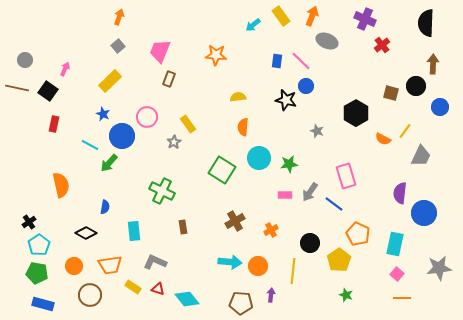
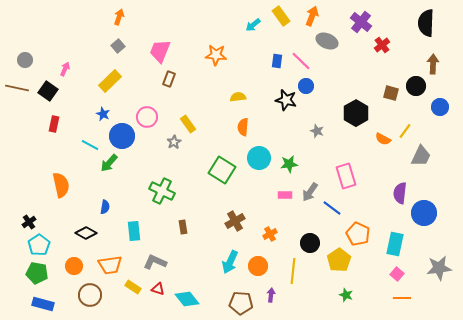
purple cross at (365, 19): moved 4 px left, 3 px down; rotated 15 degrees clockwise
blue line at (334, 204): moved 2 px left, 4 px down
orange cross at (271, 230): moved 1 px left, 4 px down
cyan arrow at (230, 262): rotated 110 degrees clockwise
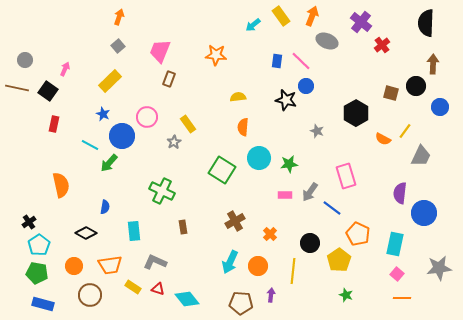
orange cross at (270, 234): rotated 16 degrees counterclockwise
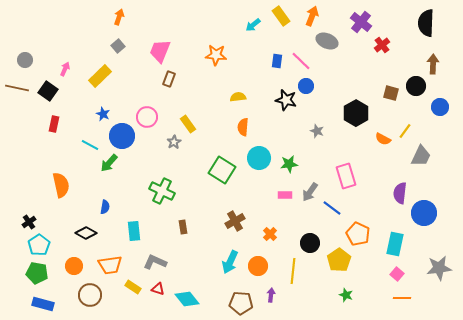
yellow rectangle at (110, 81): moved 10 px left, 5 px up
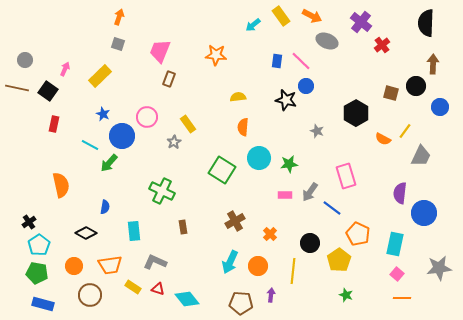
orange arrow at (312, 16): rotated 96 degrees clockwise
gray square at (118, 46): moved 2 px up; rotated 32 degrees counterclockwise
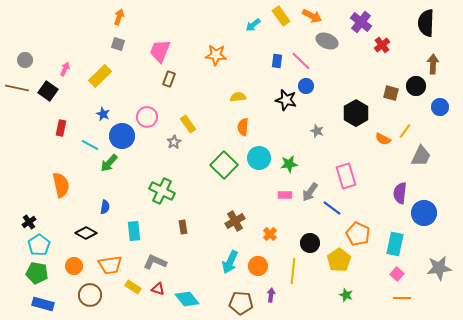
red rectangle at (54, 124): moved 7 px right, 4 px down
green square at (222, 170): moved 2 px right, 5 px up; rotated 12 degrees clockwise
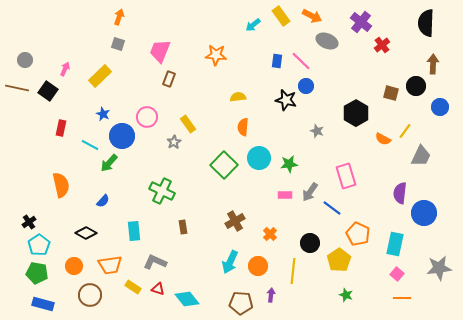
blue semicircle at (105, 207): moved 2 px left, 6 px up; rotated 32 degrees clockwise
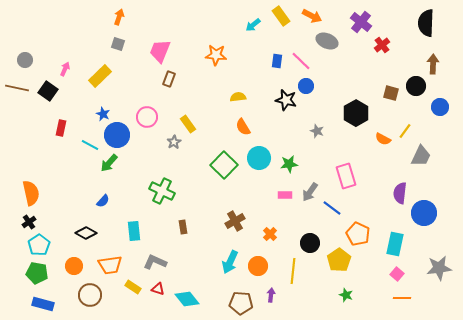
orange semicircle at (243, 127): rotated 36 degrees counterclockwise
blue circle at (122, 136): moved 5 px left, 1 px up
orange semicircle at (61, 185): moved 30 px left, 8 px down
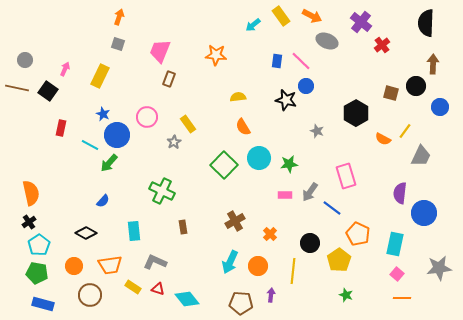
yellow rectangle at (100, 76): rotated 20 degrees counterclockwise
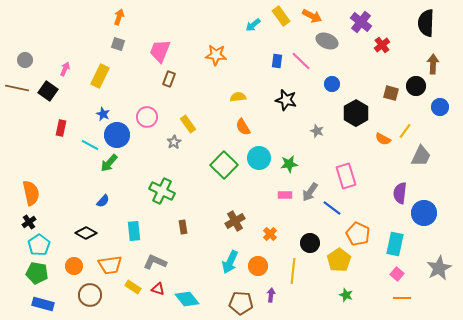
blue circle at (306, 86): moved 26 px right, 2 px up
gray star at (439, 268): rotated 20 degrees counterclockwise
